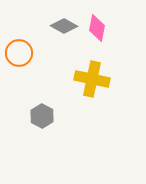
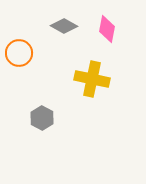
pink diamond: moved 10 px right, 1 px down
gray hexagon: moved 2 px down
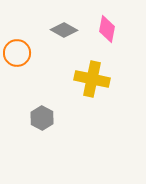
gray diamond: moved 4 px down
orange circle: moved 2 px left
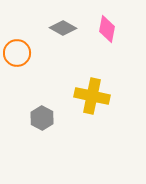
gray diamond: moved 1 px left, 2 px up
yellow cross: moved 17 px down
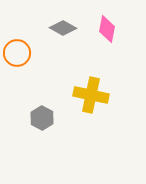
yellow cross: moved 1 px left, 1 px up
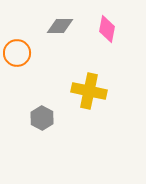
gray diamond: moved 3 px left, 2 px up; rotated 28 degrees counterclockwise
yellow cross: moved 2 px left, 4 px up
